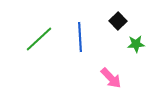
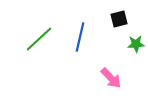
black square: moved 1 px right, 2 px up; rotated 30 degrees clockwise
blue line: rotated 16 degrees clockwise
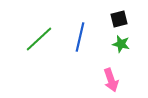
green star: moved 15 px left; rotated 18 degrees clockwise
pink arrow: moved 2 px down; rotated 25 degrees clockwise
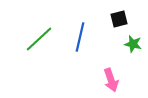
green star: moved 12 px right
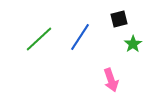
blue line: rotated 20 degrees clockwise
green star: rotated 24 degrees clockwise
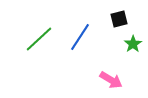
pink arrow: rotated 40 degrees counterclockwise
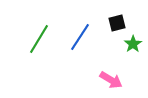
black square: moved 2 px left, 4 px down
green line: rotated 16 degrees counterclockwise
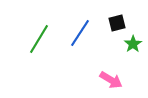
blue line: moved 4 px up
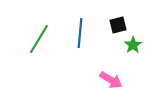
black square: moved 1 px right, 2 px down
blue line: rotated 28 degrees counterclockwise
green star: moved 1 px down
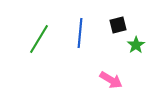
green star: moved 3 px right
